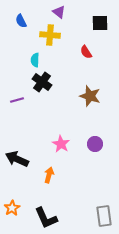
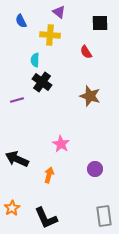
purple circle: moved 25 px down
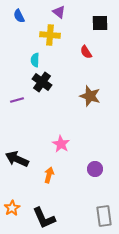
blue semicircle: moved 2 px left, 5 px up
black L-shape: moved 2 px left
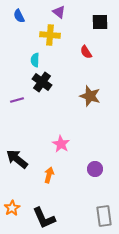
black square: moved 1 px up
black arrow: rotated 15 degrees clockwise
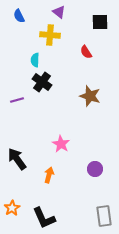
black arrow: rotated 15 degrees clockwise
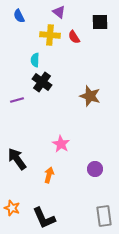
red semicircle: moved 12 px left, 15 px up
orange star: rotated 21 degrees counterclockwise
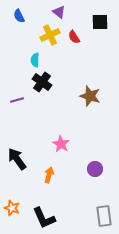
yellow cross: rotated 30 degrees counterclockwise
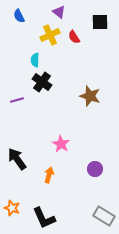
gray rectangle: rotated 50 degrees counterclockwise
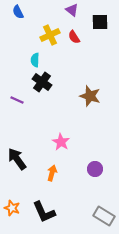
purple triangle: moved 13 px right, 2 px up
blue semicircle: moved 1 px left, 4 px up
purple line: rotated 40 degrees clockwise
pink star: moved 2 px up
orange arrow: moved 3 px right, 2 px up
black L-shape: moved 6 px up
